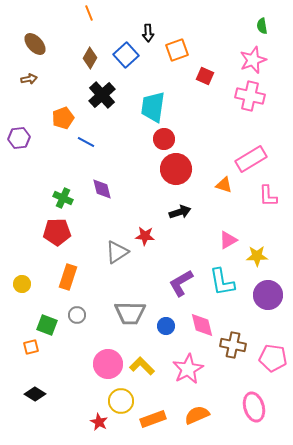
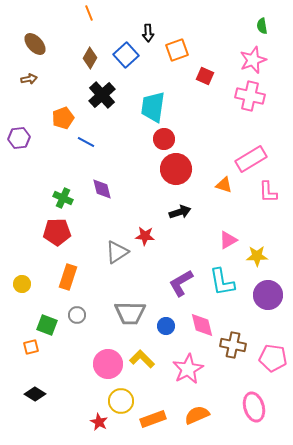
pink L-shape at (268, 196): moved 4 px up
yellow L-shape at (142, 366): moved 7 px up
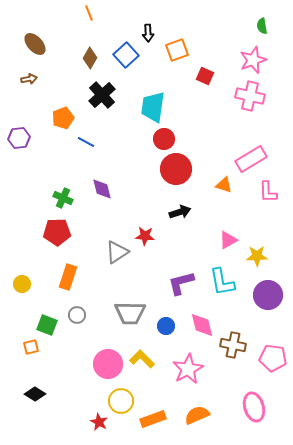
purple L-shape at (181, 283): rotated 16 degrees clockwise
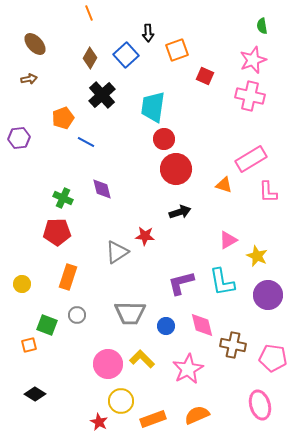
yellow star at (257, 256): rotated 25 degrees clockwise
orange square at (31, 347): moved 2 px left, 2 px up
pink ellipse at (254, 407): moved 6 px right, 2 px up
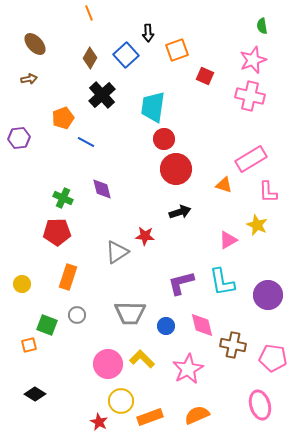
yellow star at (257, 256): moved 31 px up
orange rectangle at (153, 419): moved 3 px left, 2 px up
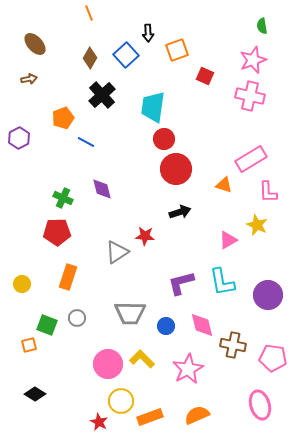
purple hexagon at (19, 138): rotated 20 degrees counterclockwise
gray circle at (77, 315): moved 3 px down
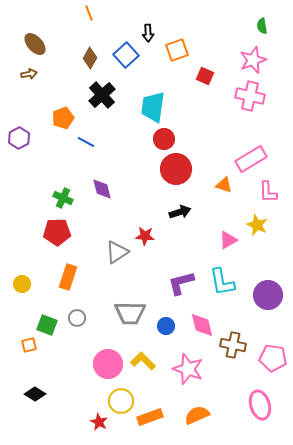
brown arrow at (29, 79): moved 5 px up
yellow L-shape at (142, 359): moved 1 px right, 2 px down
pink star at (188, 369): rotated 24 degrees counterclockwise
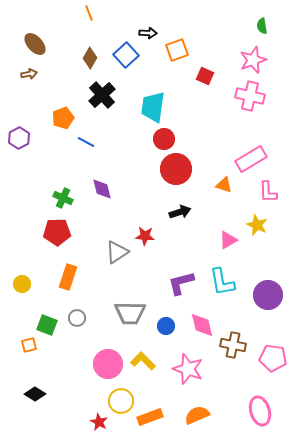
black arrow at (148, 33): rotated 84 degrees counterclockwise
pink ellipse at (260, 405): moved 6 px down
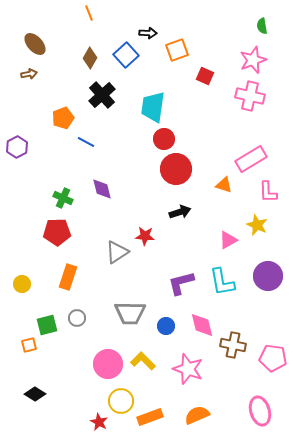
purple hexagon at (19, 138): moved 2 px left, 9 px down
purple circle at (268, 295): moved 19 px up
green square at (47, 325): rotated 35 degrees counterclockwise
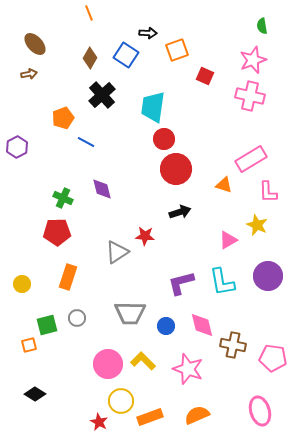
blue square at (126, 55): rotated 15 degrees counterclockwise
